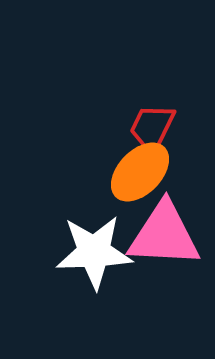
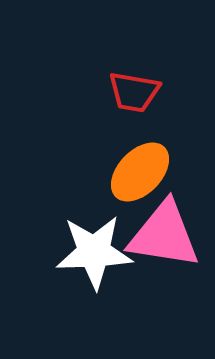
red trapezoid: moved 18 px left, 36 px up; rotated 106 degrees counterclockwise
pink triangle: rotated 6 degrees clockwise
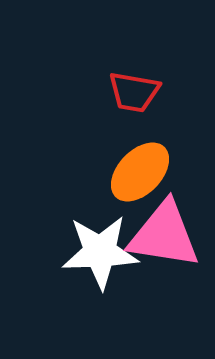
white star: moved 6 px right
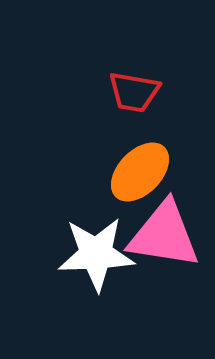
white star: moved 4 px left, 2 px down
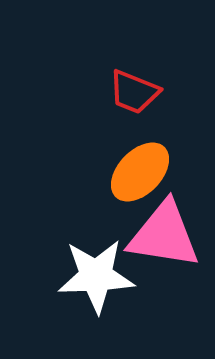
red trapezoid: rotated 12 degrees clockwise
white star: moved 22 px down
